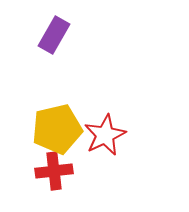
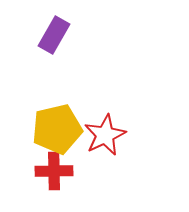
red cross: rotated 6 degrees clockwise
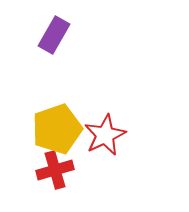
yellow pentagon: rotated 6 degrees counterclockwise
red cross: moved 1 px right, 1 px up; rotated 15 degrees counterclockwise
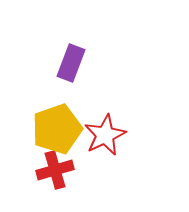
purple rectangle: moved 17 px right, 28 px down; rotated 9 degrees counterclockwise
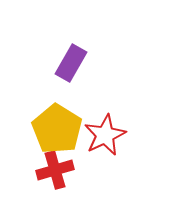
purple rectangle: rotated 9 degrees clockwise
yellow pentagon: rotated 21 degrees counterclockwise
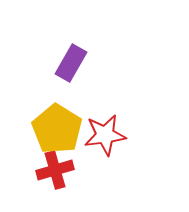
red star: rotated 18 degrees clockwise
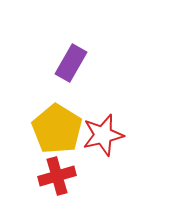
red star: moved 2 px left; rotated 6 degrees counterclockwise
red cross: moved 2 px right, 6 px down
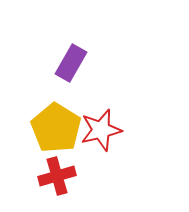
yellow pentagon: moved 1 px left, 1 px up
red star: moved 2 px left, 5 px up
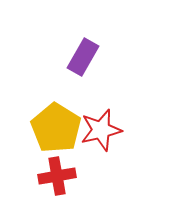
purple rectangle: moved 12 px right, 6 px up
red cross: rotated 6 degrees clockwise
